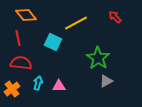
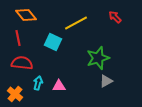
green star: rotated 20 degrees clockwise
red semicircle: moved 1 px right
orange cross: moved 3 px right, 5 px down; rotated 14 degrees counterclockwise
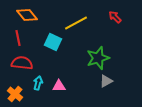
orange diamond: moved 1 px right
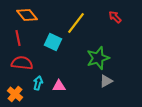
yellow line: rotated 25 degrees counterclockwise
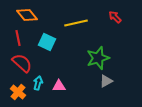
yellow line: rotated 40 degrees clockwise
cyan square: moved 6 px left
red semicircle: rotated 35 degrees clockwise
orange cross: moved 3 px right, 2 px up
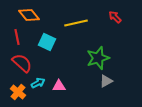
orange diamond: moved 2 px right
red line: moved 1 px left, 1 px up
cyan arrow: rotated 48 degrees clockwise
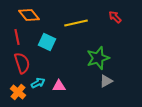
red semicircle: rotated 30 degrees clockwise
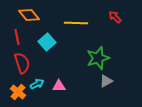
yellow line: rotated 15 degrees clockwise
cyan square: rotated 24 degrees clockwise
cyan arrow: moved 1 px left, 1 px down
